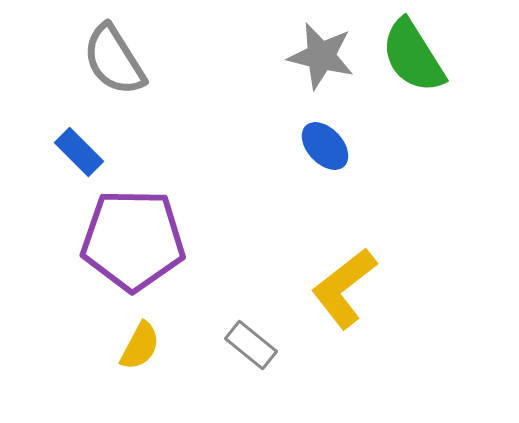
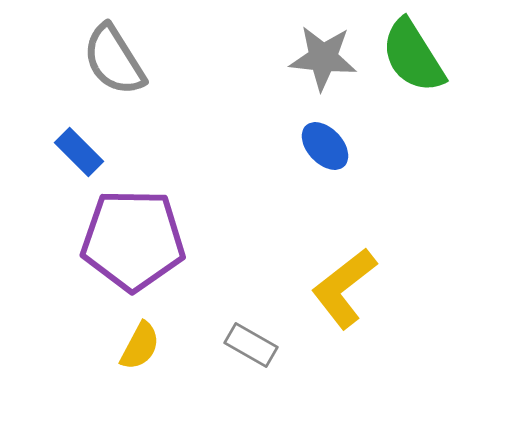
gray star: moved 2 px right, 2 px down; rotated 8 degrees counterclockwise
gray rectangle: rotated 9 degrees counterclockwise
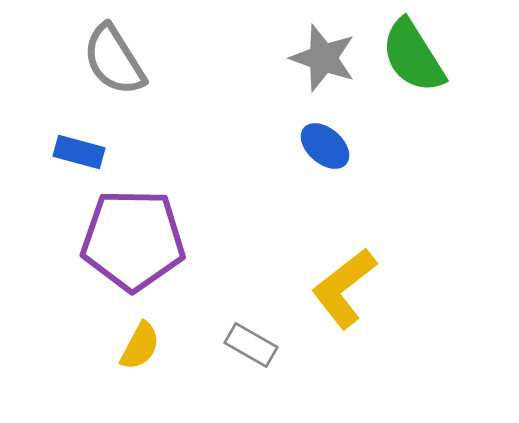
gray star: rotated 14 degrees clockwise
blue ellipse: rotated 6 degrees counterclockwise
blue rectangle: rotated 30 degrees counterclockwise
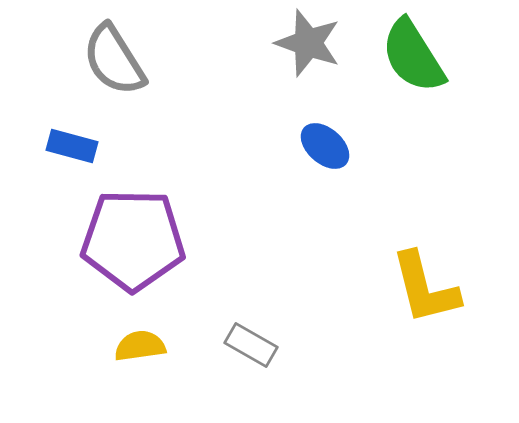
gray star: moved 15 px left, 15 px up
blue rectangle: moved 7 px left, 6 px up
yellow L-shape: moved 81 px right; rotated 66 degrees counterclockwise
yellow semicircle: rotated 126 degrees counterclockwise
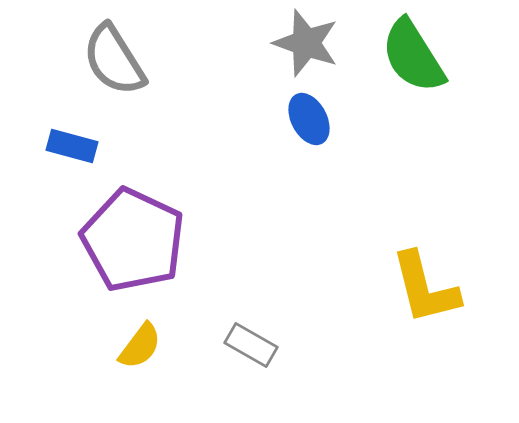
gray star: moved 2 px left
blue ellipse: moved 16 px left, 27 px up; rotated 21 degrees clockwise
purple pentagon: rotated 24 degrees clockwise
yellow semicircle: rotated 135 degrees clockwise
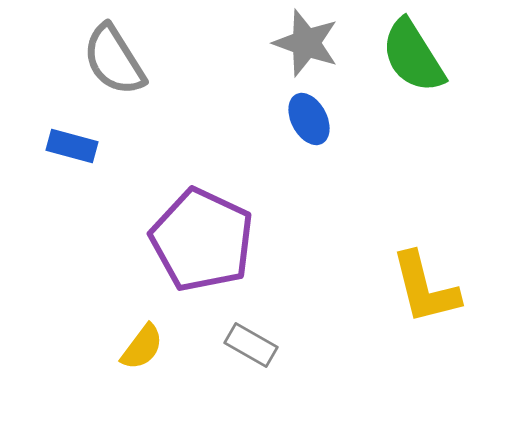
purple pentagon: moved 69 px right
yellow semicircle: moved 2 px right, 1 px down
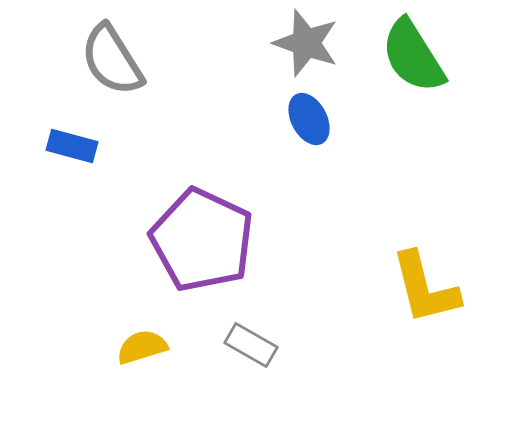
gray semicircle: moved 2 px left
yellow semicircle: rotated 144 degrees counterclockwise
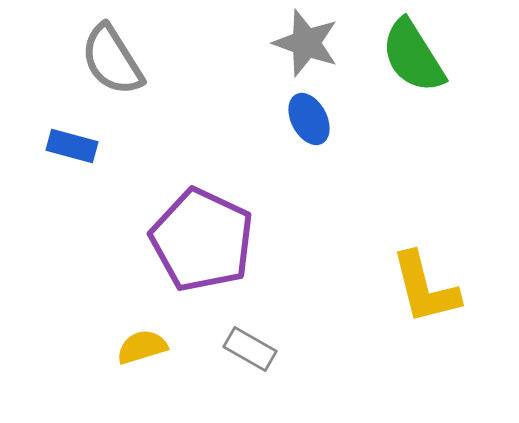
gray rectangle: moved 1 px left, 4 px down
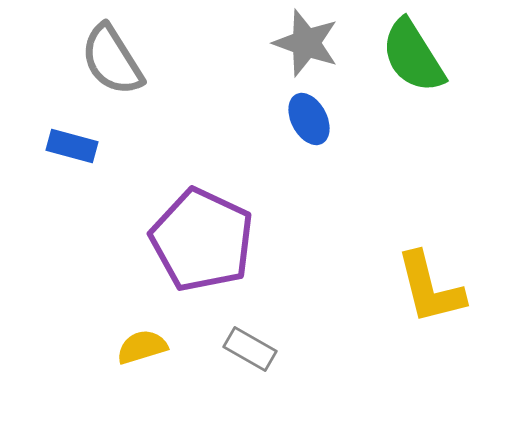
yellow L-shape: moved 5 px right
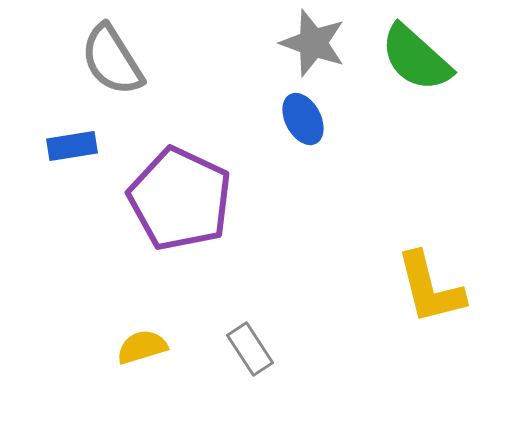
gray star: moved 7 px right
green semicircle: moved 3 px right, 2 px down; rotated 16 degrees counterclockwise
blue ellipse: moved 6 px left
blue rectangle: rotated 24 degrees counterclockwise
purple pentagon: moved 22 px left, 41 px up
gray rectangle: rotated 27 degrees clockwise
